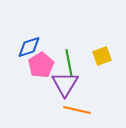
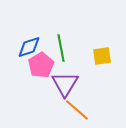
yellow square: rotated 12 degrees clockwise
green line: moved 8 px left, 15 px up
orange line: rotated 28 degrees clockwise
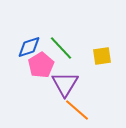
green line: rotated 32 degrees counterclockwise
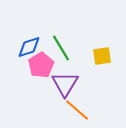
green line: rotated 12 degrees clockwise
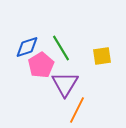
blue diamond: moved 2 px left
orange line: rotated 76 degrees clockwise
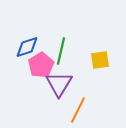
green line: moved 3 px down; rotated 44 degrees clockwise
yellow square: moved 2 px left, 4 px down
purple triangle: moved 6 px left
orange line: moved 1 px right
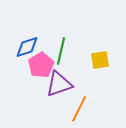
purple triangle: rotated 40 degrees clockwise
orange line: moved 1 px right, 1 px up
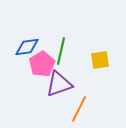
blue diamond: rotated 10 degrees clockwise
pink pentagon: moved 1 px right, 1 px up
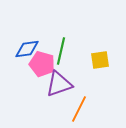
blue diamond: moved 2 px down
pink pentagon: rotated 25 degrees counterclockwise
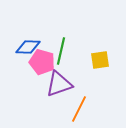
blue diamond: moved 1 px right, 2 px up; rotated 10 degrees clockwise
pink pentagon: moved 2 px up
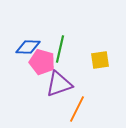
green line: moved 1 px left, 2 px up
orange line: moved 2 px left
